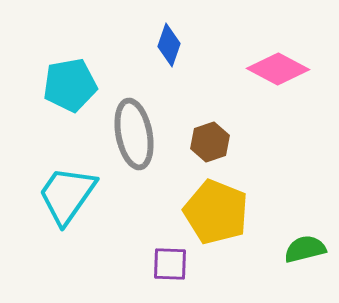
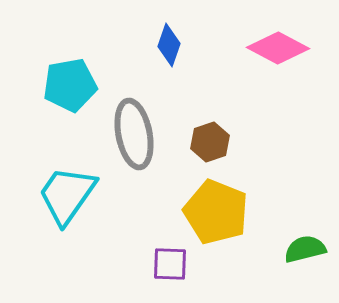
pink diamond: moved 21 px up
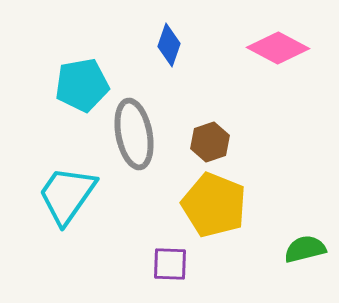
cyan pentagon: moved 12 px right
yellow pentagon: moved 2 px left, 7 px up
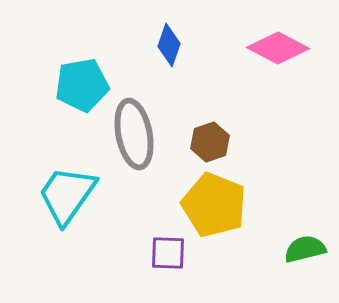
purple square: moved 2 px left, 11 px up
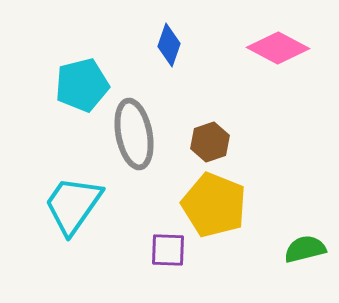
cyan pentagon: rotated 4 degrees counterclockwise
cyan trapezoid: moved 6 px right, 10 px down
purple square: moved 3 px up
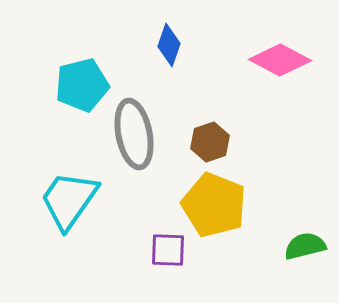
pink diamond: moved 2 px right, 12 px down
cyan trapezoid: moved 4 px left, 5 px up
green semicircle: moved 3 px up
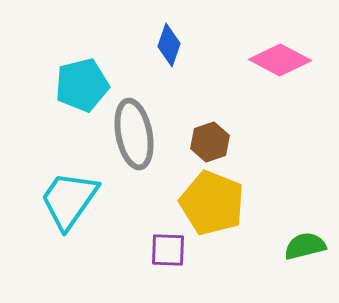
yellow pentagon: moved 2 px left, 2 px up
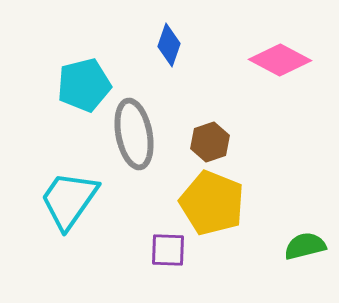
cyan pentagon: moved 2 px right
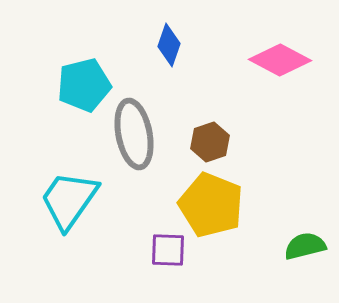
yellow pentagon: moved 1 px left, 2 px down
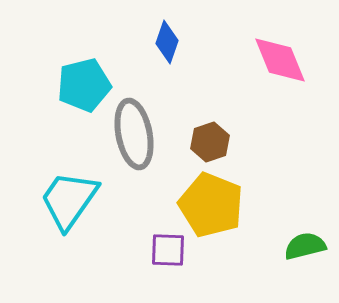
blue diamond: moved 2 px left, 3 px up
pink diamond: rotated 40 degrees clockwise
